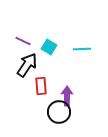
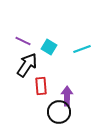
cyan line: rotated 18 degrees counterclockwise
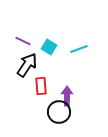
cyan line: moved 3 px left
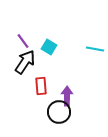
purple line: rotated 28 degrees clockwise
cyan line: moved 16 px right; rotated 30 degrees clockwise
black arrow: moved 2 px left, 3 px up
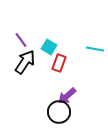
purple line: moved 2 px left, 1 px up
red rectangle: moved 18 px right, 23 px up; rotated 24 degrees clockwise
purple arrow: rotated 132 degrees counterclockwise
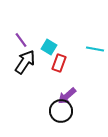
black circle: moved 2 px right, 1 px up
